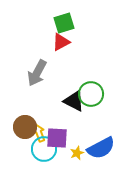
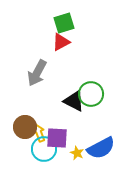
yellow star: rotated 24 degrees counterclockwise
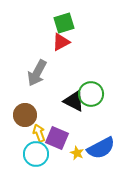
brown circle: moved 12 px up
purple square: rotated 20 degrees clockwise
cyan circle: moved 8 px left, 5 px down
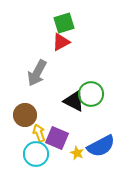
blue semicircle: moved 2 px up
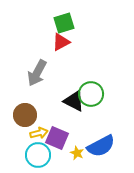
yellow arrow: rotated 96 degrees clockwise
cyan circle: moved 2 px right, 1 px down
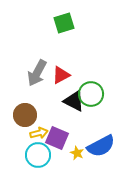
red triangle: moved 33 px down
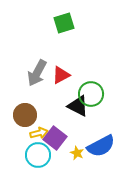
black triangle: moved 4 px right, 5 px down
purple square: moved 2 px left; rotated 15 degrees clockwise
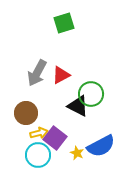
brown circle: moved 1 px right, 2 px up
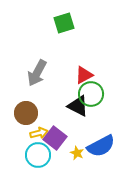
red triangle: moved 23 px right
